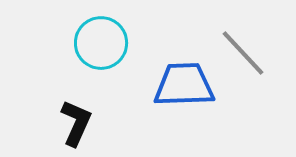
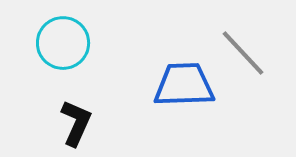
cyan circle: moved 38 px left
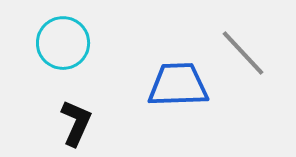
blue trapezoid: moved 6 px left
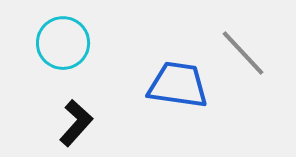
blue trapezoid: rotated 10 degrees clockwise
black L-shape: rotated 18 degrees clockwise
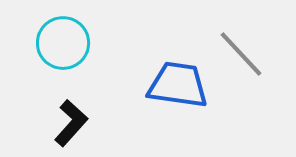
gray line: moved 2 px left, 1 px down
black L-shape: moved 5 px left
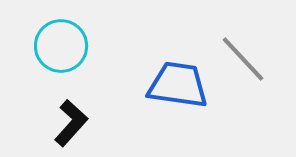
cyan circle: moved 2 px left, 3 px down
gray line: moved 2 px right, 5 px down
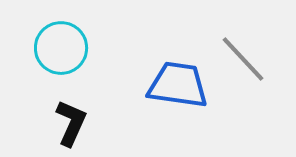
cyan circle: moved 2 px down
black L-shape: rotated 18 degrees counterclockwise
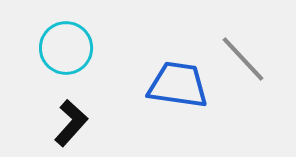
cyan circle: moved 5 px right
black L-shape: rotated 18 degrees clockwise
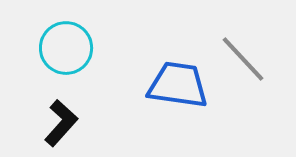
black L-shape: moved 10 px left
